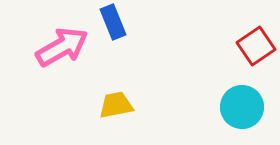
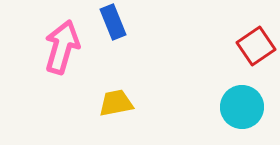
pink arrow: rotated 44 degrees counterclockwise
yellow trapezoid: moved 2 px up
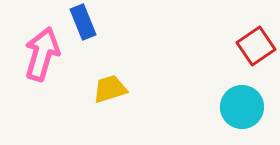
blue rectangle: moved 30 px left
pink arrow: moved 20 px left, 7 px down
yellow trapezoid: moved 6 px left, 14 px up; rotated 6 degrees counterclockwise
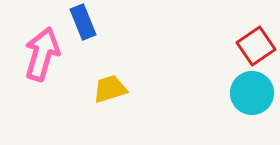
cyan circle: moved 10 px right, 14 px up
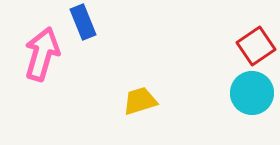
yellow trapezoid: moved 30 px right, 12 px down
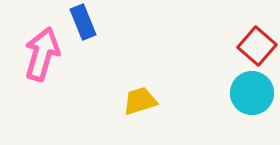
red square: moved 1 px right; rotated 15 degrees counterclockwise
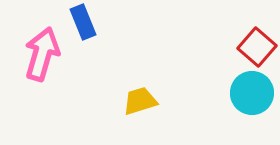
red square: moved 1 px down
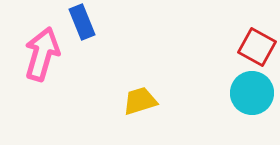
blue rectangle: moved 1 px left
red square: rotated 12 degrees counterclockwise
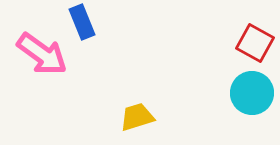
red square: moved 2 px left, 4 px up
pink arrow: rotated 110 degrees clockwise
yellow trapezoid: moved 3 px left, 16 px down
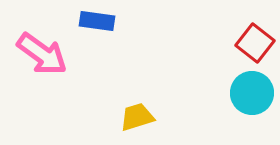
blue rectangle: moved 15 px right, 1 px up; rotated 60 degrees counterclockwise
red square: rotated 9 degrees clockwise
